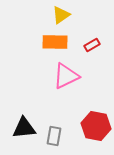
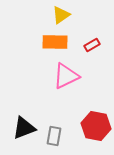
black triangle: rotated 15 degrees counterclockwise
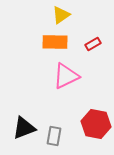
red rectangle: moved 1 px right, 1 px up
red hexagon: moved 2 px up
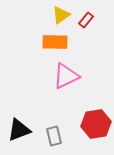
red rectangle: moved 7 px left, 24 px up; rotated 21 degrees counterclockwise
red hexagon: rotated 20 degrees counterclockwise
black triangle: moved 5 px left, 2 px down
gray rectangle: rotated 24 degrees counterclockwise
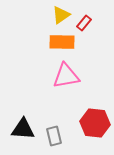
red rectangle: moved 2 px left, 3 px down
orange rectangle: moved 7 px right
pink triangle: rotated 16 degrees clockwise
red hexagon: moved 1 px left, 1 px up; rotated 16 degrees clockwise
black triangle: moved 4 px right, 1 px up; rotated 25 degrees clockwise
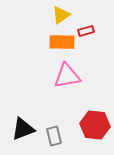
red rectangle: moved 2 px right, 8 px down; rotated 35 degrees clockwise
pink triangle: moved 1 px right
red hexagon: moved 2 px down
black triangle: rotated 25 degrees counterclockwise
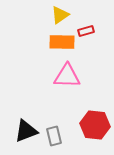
yellow triangle: moved 1 px left
pink triangle: rotated 12 degrees clockwise
black triangle: moved 3 px right, 2 px down
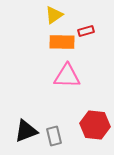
yellow triangle: moved 6 px left
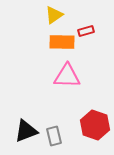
red hexagon: rotated 12 degrees clockwise
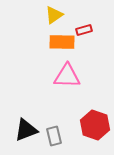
red rectangle: moved 2 px left, 1 px up
black triangle: moved 1 px up
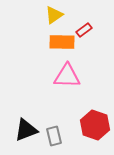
red rectangle: rotated 21 degrees counterclockwise
